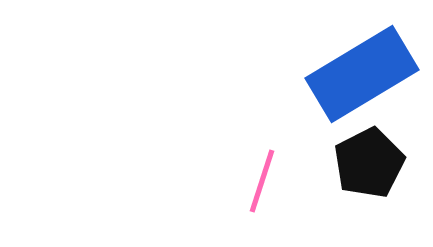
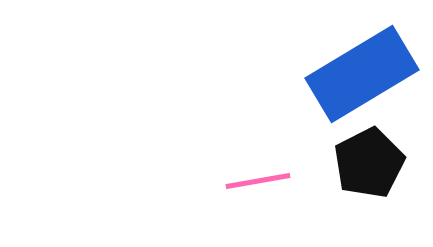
pink line: moved 4 px left; rotated 62 degrees clockwise
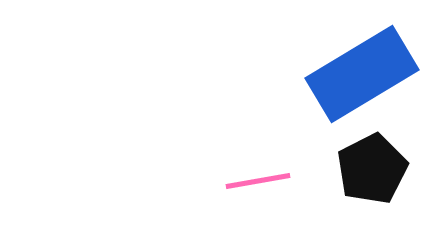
black pentagon: moved 3 px right, 6 px down
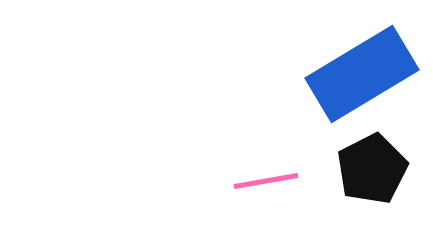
pink line: moved 8 px right
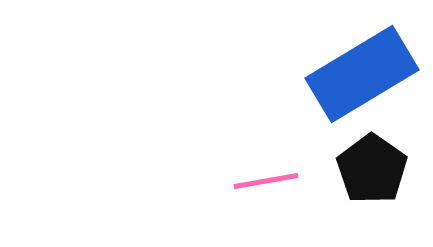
black pentagon: rotated 10 degrees counterclockwise
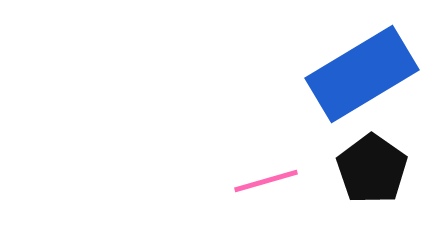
pink line: rotated 6 degrees counterclockwise
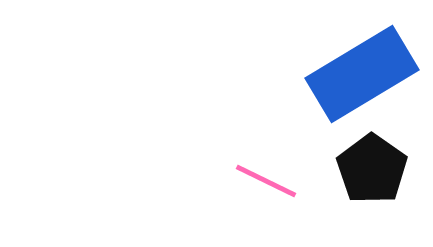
pink line: rotated 42 degrees clockwise
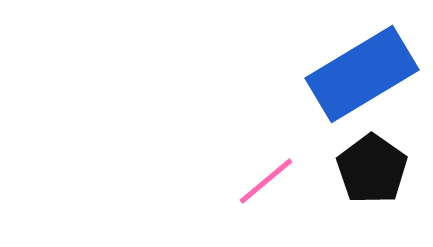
pink line: rotated 66 degrees counterclockwise
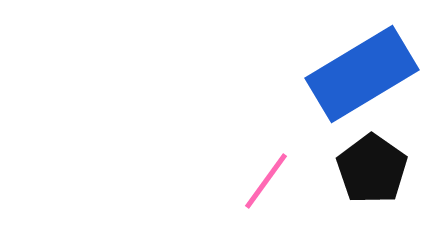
pink line: rotated 14 degrees counterclockwise
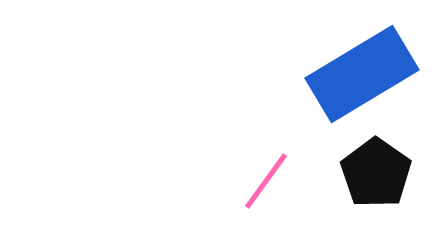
black pentagon: moved 4 px right, 4 px down
